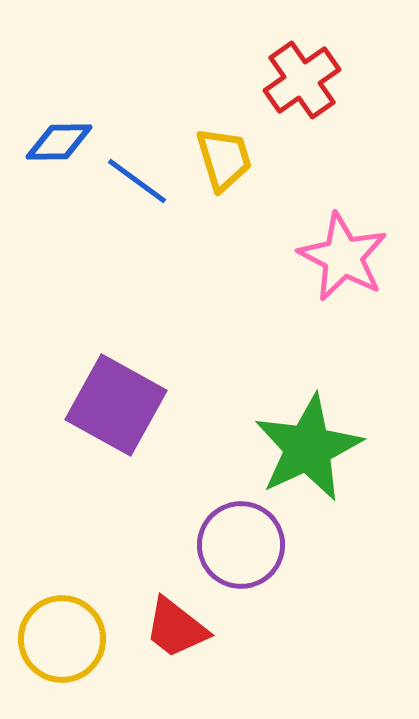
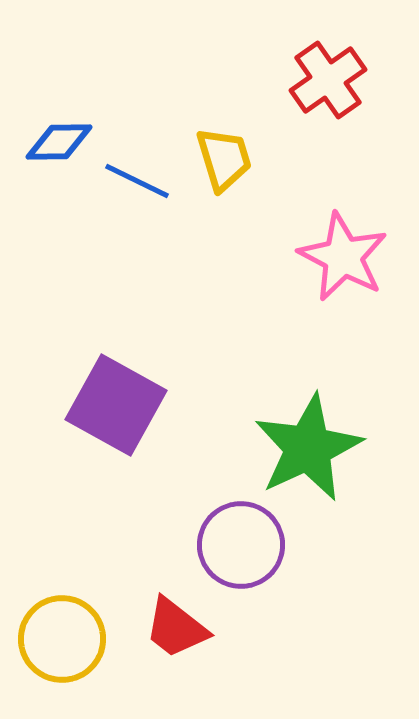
red cross: moved 26 px right
blue line: rotated 10 degrees counterclockwise
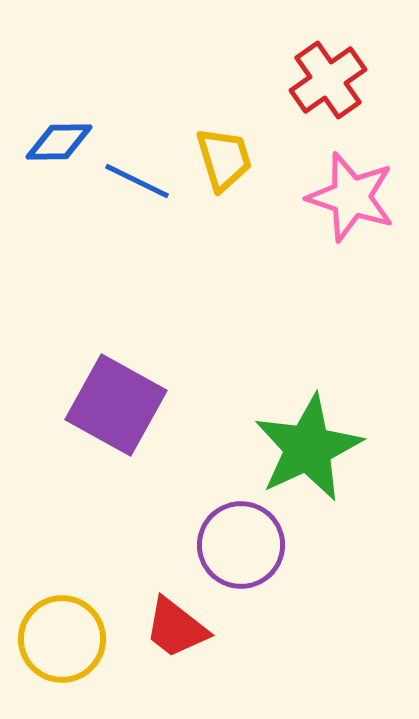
pink star: moved 8 px right, 60 px up; rotated 10 degrees counterclockwise
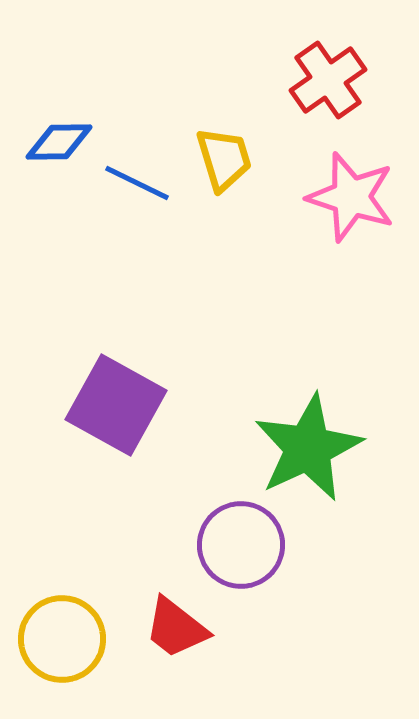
blue line: moved 2 px down
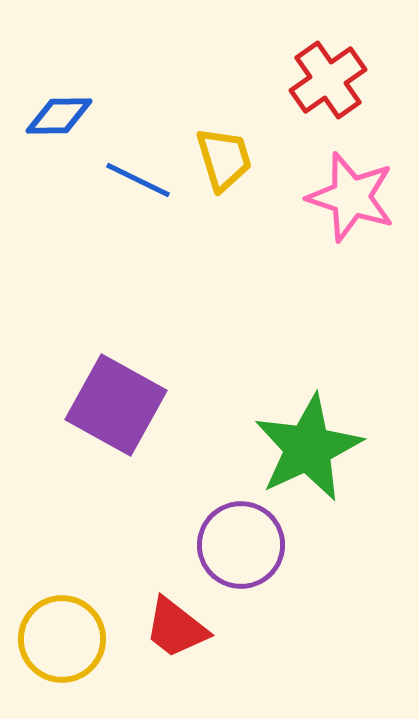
blue diamond: moved 26 px up
blue line: moved 1 px right, 3 px up
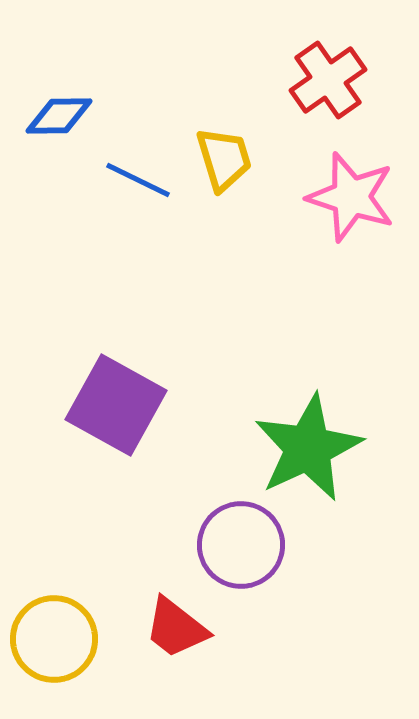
yellow circle: moved 8 px left
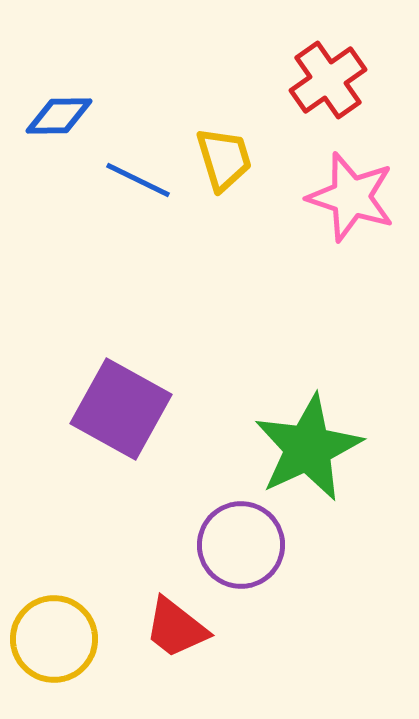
purple square: moved 5 px right, 4 px down
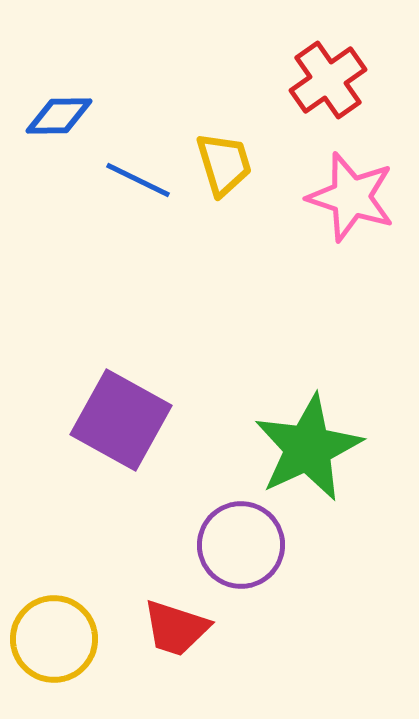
yellow trapezoid: moved 5 px down
purple square: moved 11 px down
red trapezoid: rotated 20 degrees counterclockwise
